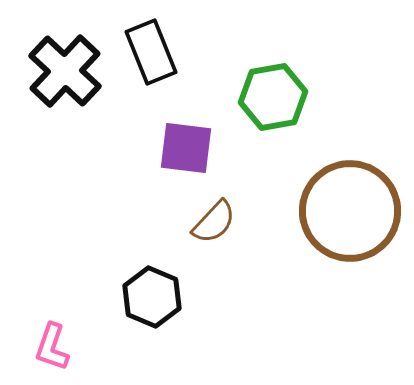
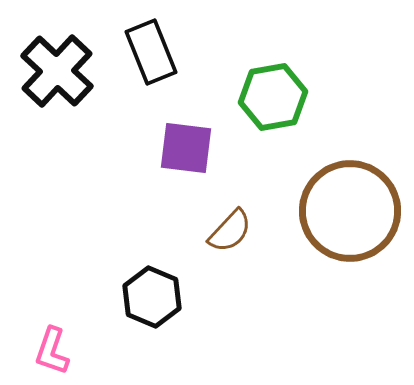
black cross: moved 8 px left
brown semicircle: moved 16 px right, 9 px down
pink L-shape: moved 4 px down
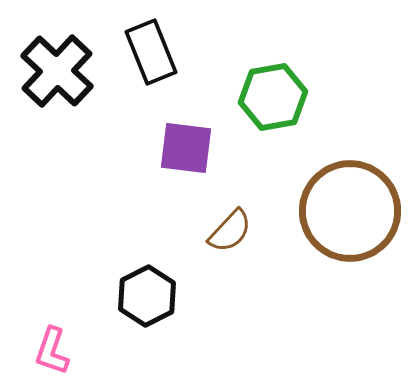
black hexagon: moved 5 px left, 1 px up; rotated 10 degrees clockwise
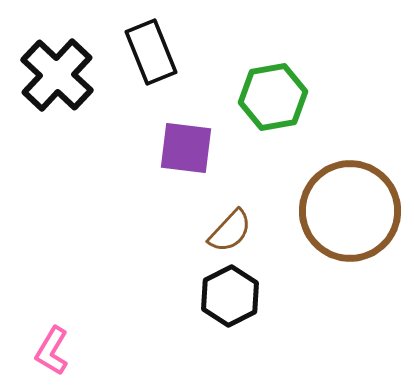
black cross: moved 4 px down
black hexagon: moved 83 px right
pink L-shape: rotated 12 degrees clockwise
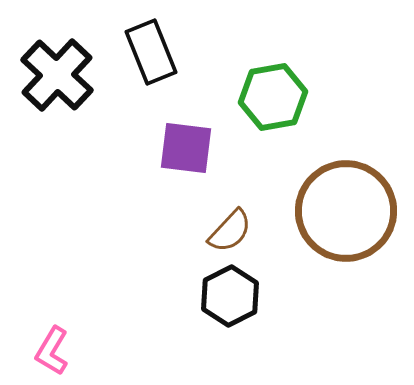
brown circle: moved 4 px left
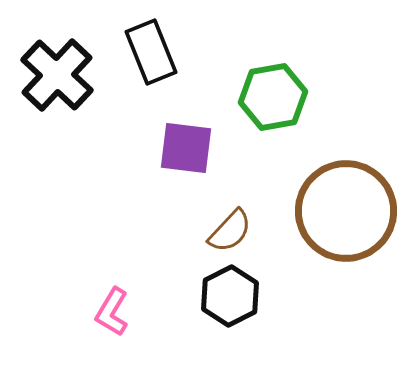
pink L-shape: moved 60 px right, 39 px up
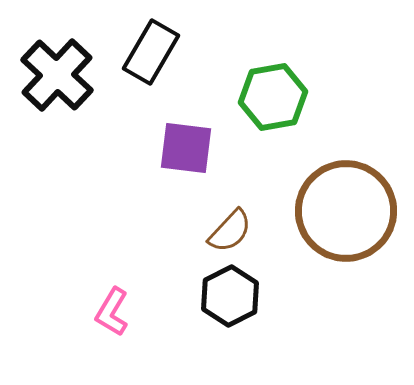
black rectangle: rotated 52 degrees clockwise
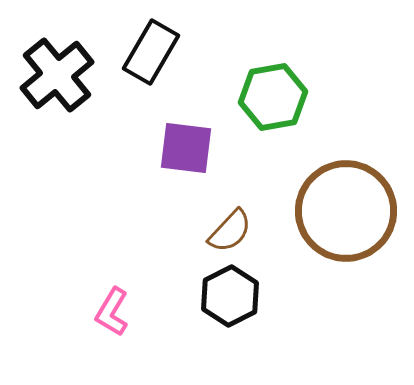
black cross: rotated 8 degrees clockwise
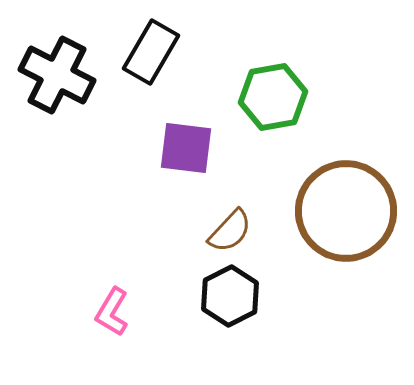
black cross: rotated 24 degrees counterclockwise
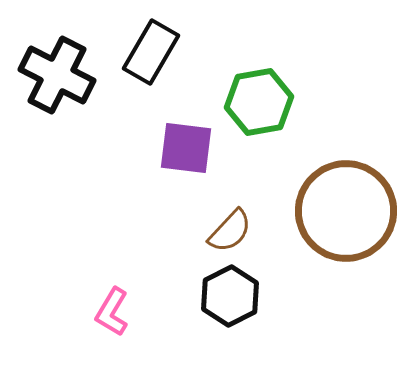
green hexagon: moved 14 px left, 5 px down
